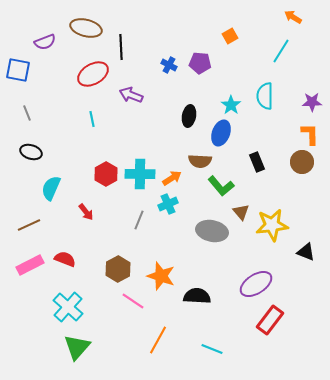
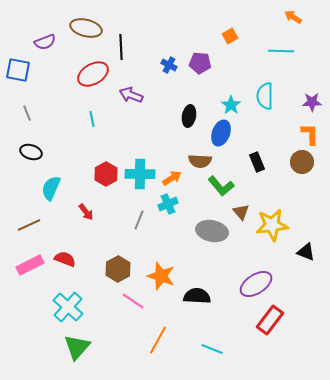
cyan line at (281, 51): rotated 60 degrees clockwise
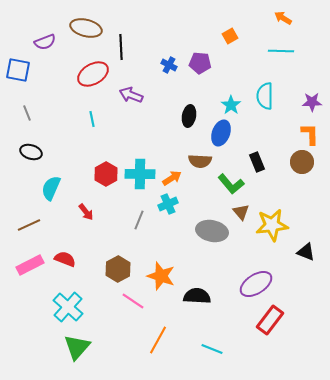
orange arrow at (293, 17): moved 10 px left, 1 px down
green L-shape at (221, 186): moved 10 px right, 2 px up
